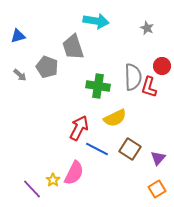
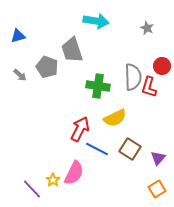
gray trapezoid: moved 1 px left, 3 px down
red arrow: moved 1 px right, 1 px down
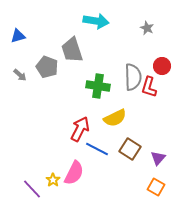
orange square: moved 1 px left, 2 px up; rotated 30 degrees counterclockwise
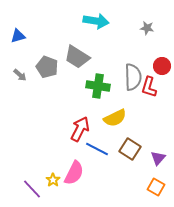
gray star: rotated 16 degrees counterclockwise
gray trapezoid: moved 5 px right, 7 px down; rotated 40 degrees counterclockwise
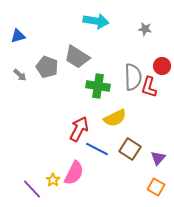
gray star: moved 2 px left, 1 px down
red arrow: moved 1 px left
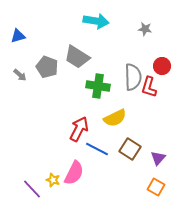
yellow star: rotated 16 degrees counterclockwise
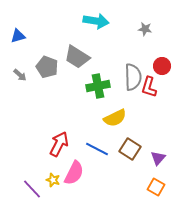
green cross: rotated 20 degrees counterclockwise
red arrow: moved 20 px left, 15 px down
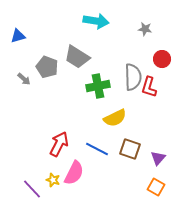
red circle: moved 7 px up
gray arrow: moved 4 px right, 4 px down
brown square: rotated 15 degrees counterclockwise
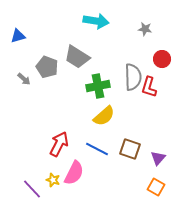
yellow semicircle: moved 11 px left, 2 px up; rotated 15 degrees counterclockwise
